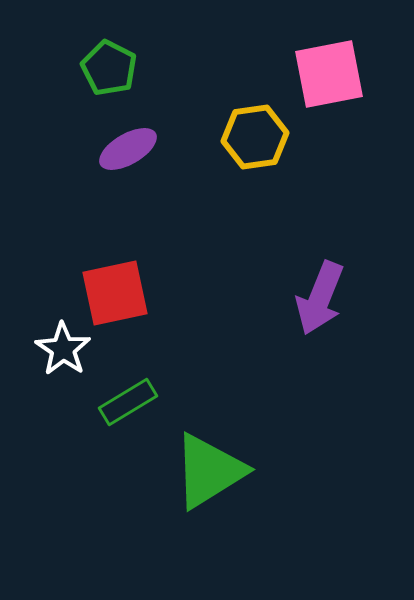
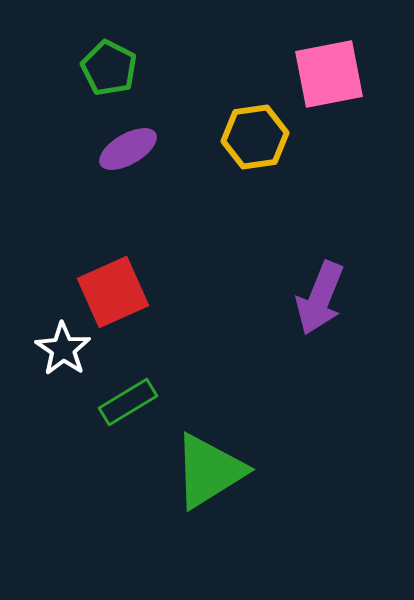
red square: moved 2 px left, 1 px up; rotated 12 degrees counterclockwise
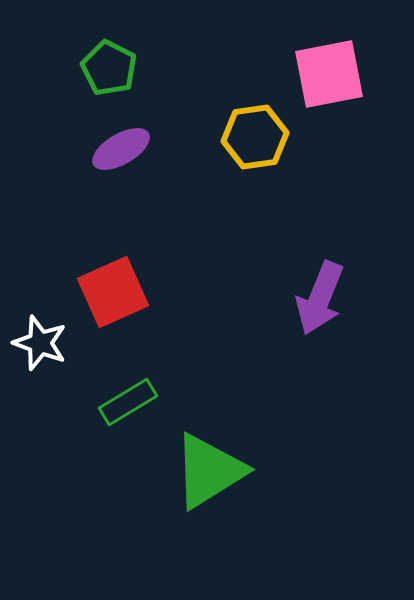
purple ellipse: moved 7 px left
white star: moved 23 px left, 6 px up; rotated 14 degrees counterclockwise
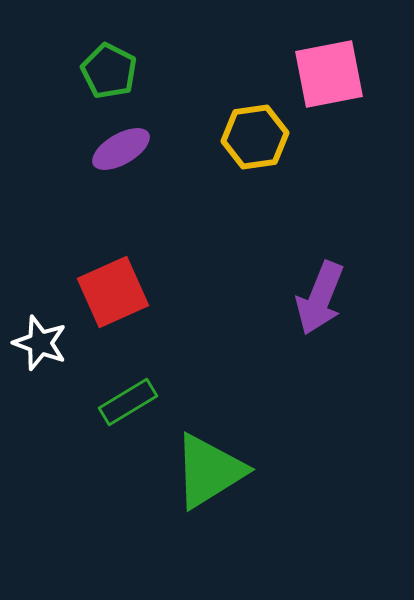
green pentagon: moved 3 px down
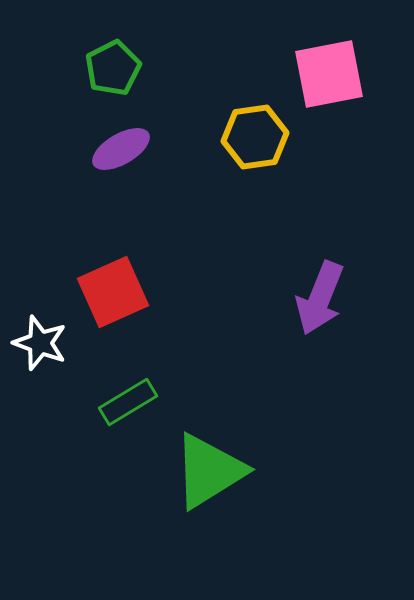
green pentagon: moved 4 px right, 3 px up; rotated 18 degrees clockwise
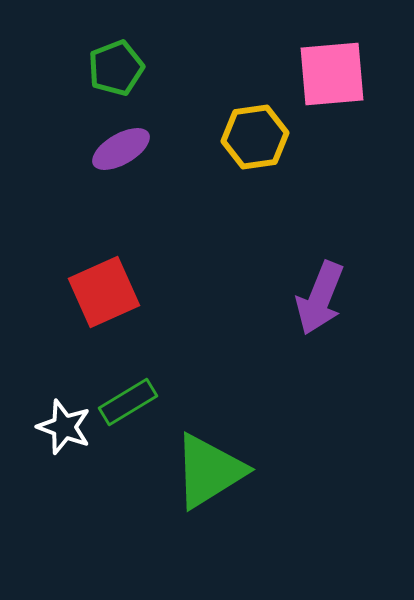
green pentagon: moved 3 px right; rotated 6 degrees clockwise
pink square: moved 3 px right; rotated 6 degrees clockwise
red square: moved 9 px left
white star: moved 24 px right, 84 px down
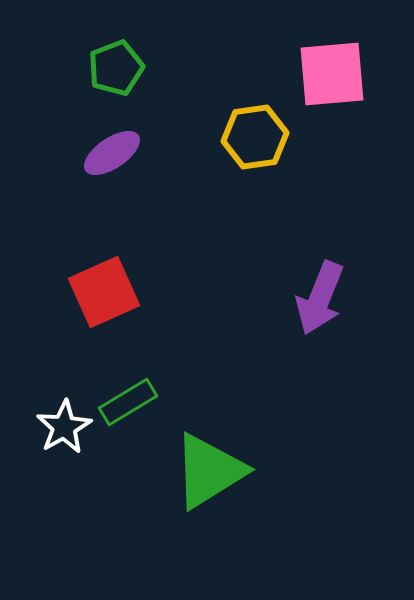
purple ellipse: moved 9 px left, 4 px down; rotated 4 degrees counterclockwise
white star: rotated 22 degrees clockwise
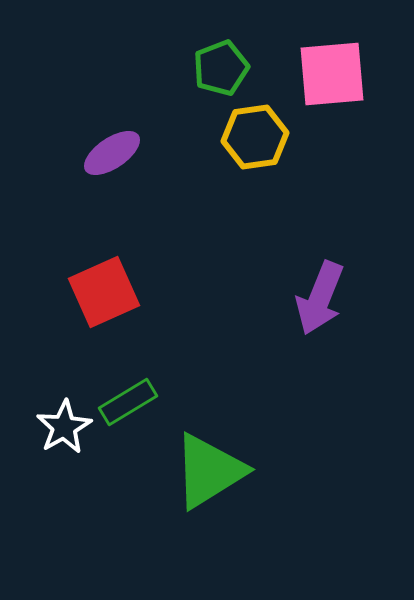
green pentagon: moved 105 px right
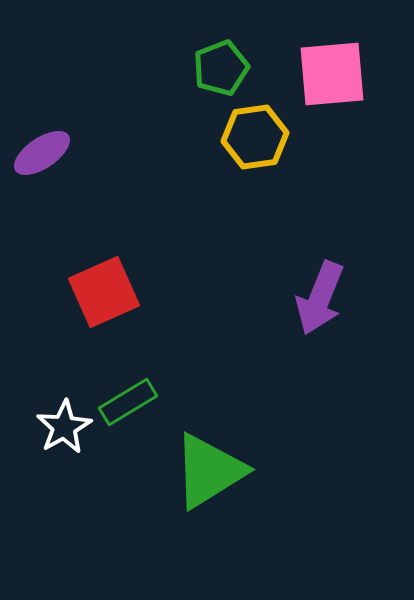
purple ellipse: moved 70 px left
